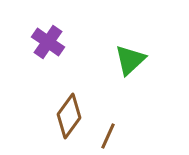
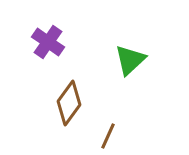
brown diamond: moved 13 px up
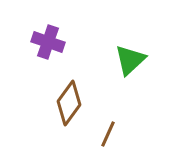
purple cross: rotated 16 degrees counterclockwise
brown line: moved 2 px up
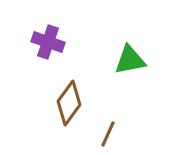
green triangle: rotated 32 degrees clockwise
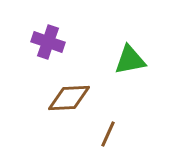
brown diamond: moved 5 px up; rotated 51 degrees clockwise
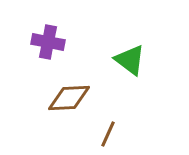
purple cross: rotated 8 degrees counterclockwise
green triangle: rotated 48 degrees clockwise
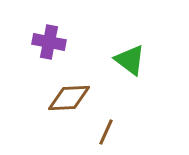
purple cross: moved 1 px right
brown line: moved 2 px left, 2 px up
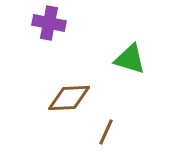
purple cross: moved 19 px up
green triangle: moved 1 px up; rotated 20 degrees counterclockwise
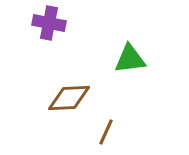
green triangle: rotated 24 degrees counterclockwise
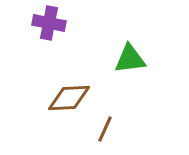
brown line: moved 1 px left, 3 px up
